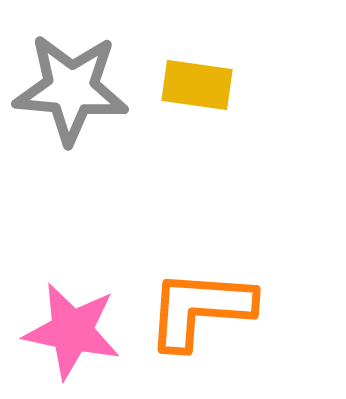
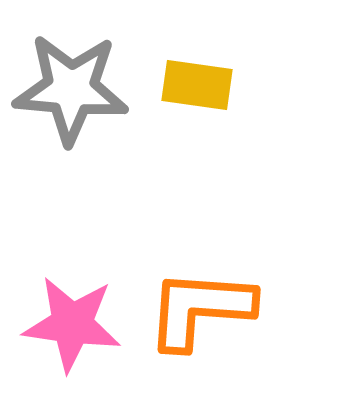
pink star: moved 7 px up; rotated 4 degrees counterclockwise
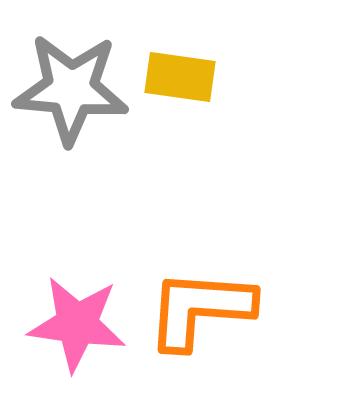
yellow rectangle: moved 17 px left, 8 px up
pink star: moved 5 px right
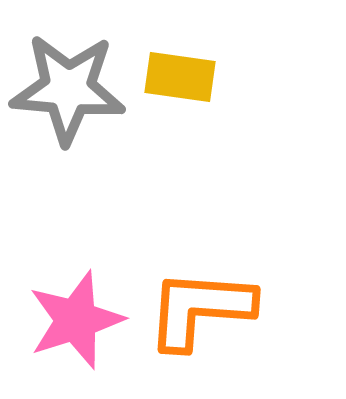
gray star: moved 3 px left
pink star: moved 1 px left, 4 px up; rotated 26 degrees counterclockwise
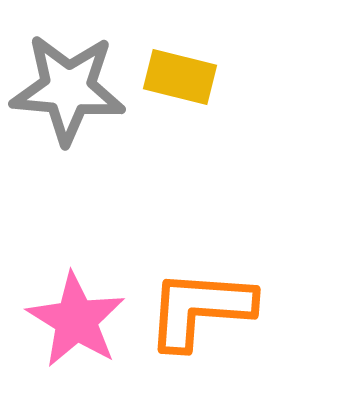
yellow rectangle: rotated 6 degrees clockwise
pink star: rotated 22 degrees counterclockwise
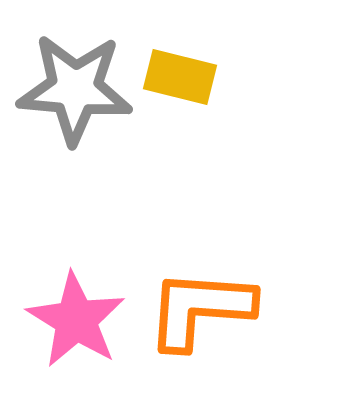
gray star: moved 7 px right
